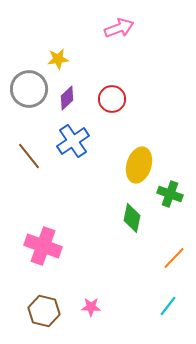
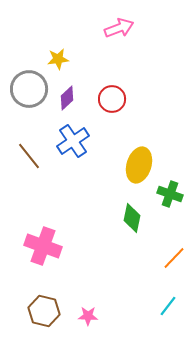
pink star: moved 3 px left, 9 px down
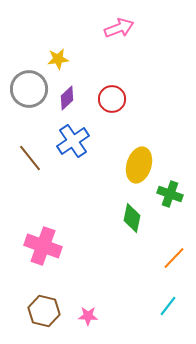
brown line: moved 1 px right, 2 px down
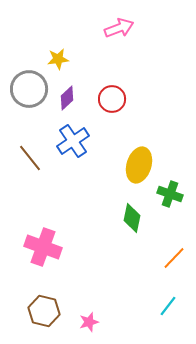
pink cross: moved 1 px down
pink star: moved 1 px right, 6 px down; rotated 18 degrees counterclockwise
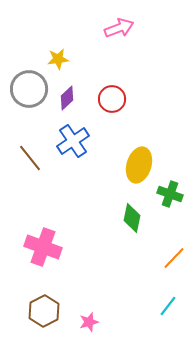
brown hexagon: rotated 20 degrees clockwise
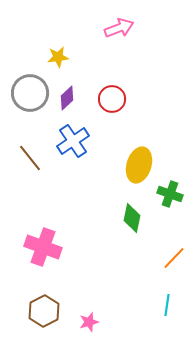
yellow star: moved 2 px up
gray circle: moved 1 px right, 4 px down
cyan line: moved 1 px left, 1 px up; rotated 30 degrees counterclockwise
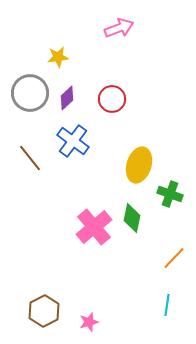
blue cross: rotated 20 degrees counterclockwise
pink cross: moved 51 px right, 20 px up; rotated 30 degrees clockwise
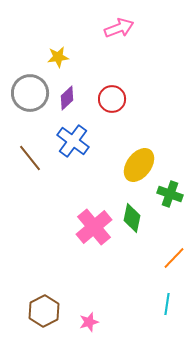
yellow ellipse: rotated 20 degrees clockwise
cyan line: moved 1 px up
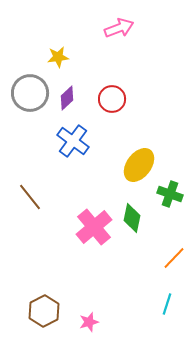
brown line: moved 39 px down
cyan line: rotated 10 degrees clockwise
